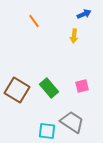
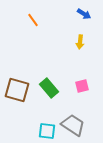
blue arrow: rotated 56 degrees clockwise
orange line: moved 1 px left, 1 px up
yellow arrow: moved 6 px right, 6 px down
brown square: rotated 15 degrees counterclockwise
gray trapezoid: moved 1 px right, 3 px down
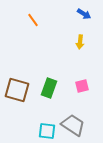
green rectangle: rotated 60 degrees clockwise
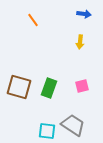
blue arrow: rotated 24 degrees counterclockwise
brown square: moved 2 px right, 3 px up
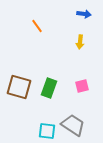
orange line: moved 4 px right, 6 px down
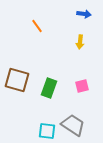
brown square: moved 2 px left, 7 px up
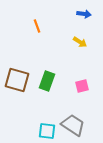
orange line: rotated 16 degrees clockwise
yellow arrow: rotated 64 degrees counterclockwise
green rectangle: moved 2 px left, 7 px up
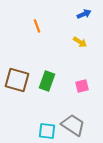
blue arrow: rotated 32 degrees counterclockwise
